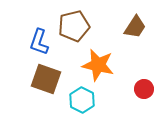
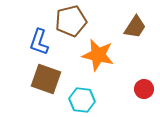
brown pentagon: moved 3 px left, 5 px up
orange star: moved 10 px up
cyan hexagon: rotated 20 degrees counterclockwise
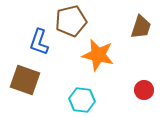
brown trapezoid: moved 6 px right; rotated 15 degrees counterclockwise
brown square: moved 21 px left, 1 px down
red circle: moved 1 px down
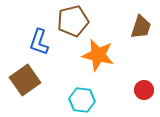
brown pentagon: moved 2 px right
brown square: rotated 36 degrees clockwise
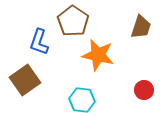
brown pentagon: rotated 24 degrees counterclockwise
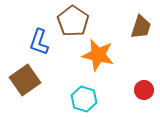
cyan hexagon: moved 2 px right, 1 px up; rotated 10 degrees clockwise
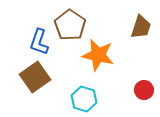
brown pentagon: moved 3 px left, 4 px down
brown square: moved 10 px right, 3 px up
